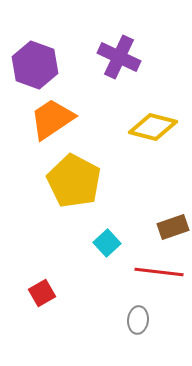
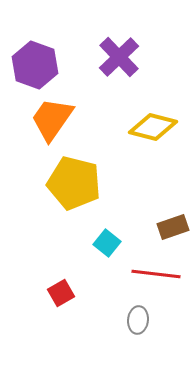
purple cross: rotated 21 degrees clockwise
orange trapezoid: rotated 21 degrees counterclockwise
yellow pentagon: moved 2 px down; rotated 14 degrees counterclockwise
cyan square: rotated 8 degrees counterclockwise
red line: moved 3 px left, 2 px down
red square: moved 19 px right
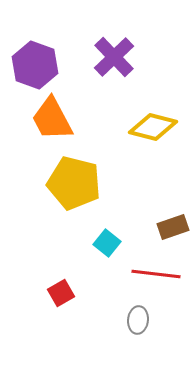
purple cross: moved 5 px left
orange trapezoid: rotated 63 degrees counterclockwise
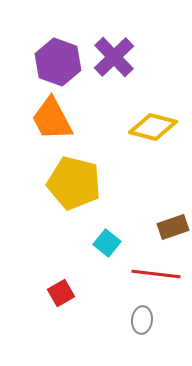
purple hexagon: moved 23 px right, 3 px up
gray ellipse: moved 4 px right
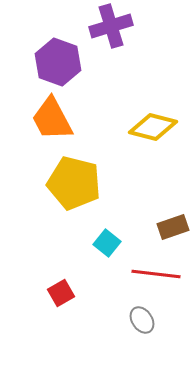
purple cross: moved 3 px left, 31 px up; rotated 27 degrees clockwise
gray ellipse: rotated 40 degrees counterclockwise
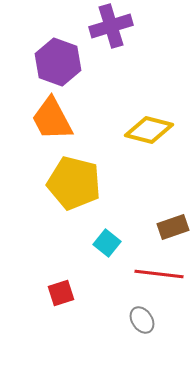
yellow diamond: moved 4 px left, 3 px down
red line: moved 3 px right
red square: rotated 12 degrees clockwise
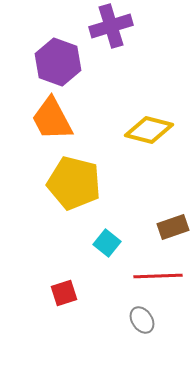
red line: moved 1 px left, 2 px down; rotated 9 degrees counterclockwise
red square: moved 3 px right
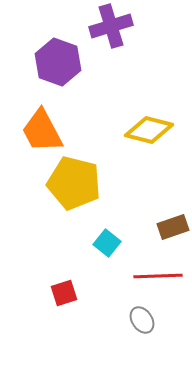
orange trapezoid: moved 10 px left, 12 px down
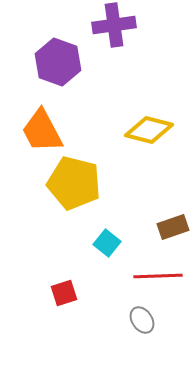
purple cross: moved 3 px right, 1 px up; rotated 9 degrees clockwise
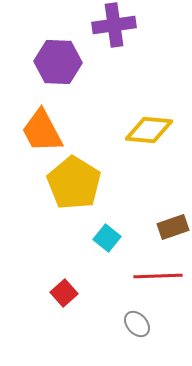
purple hexagon: rotated 18 degrees counterclockwise
yellow diamond: rotated 9 degrees counterclockwise
yellow pentagon: rotated 18 degrees clockwise
cyan square: moved 5 px up
red square: rotated 24 degrees counterclockwise
gray ellipse: moved 5 px left, 4 px down; rotated 8 degrees counterclockwise
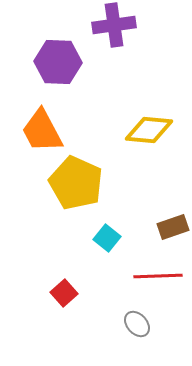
yellow pentagon: moved 2 px right; rotated 8 degrees counterclockwise
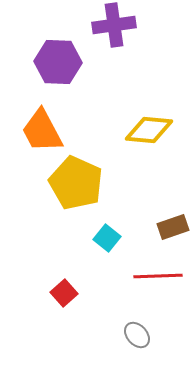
gray ellipse: moved 11 px down
